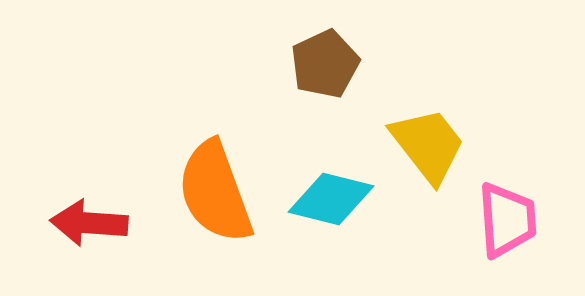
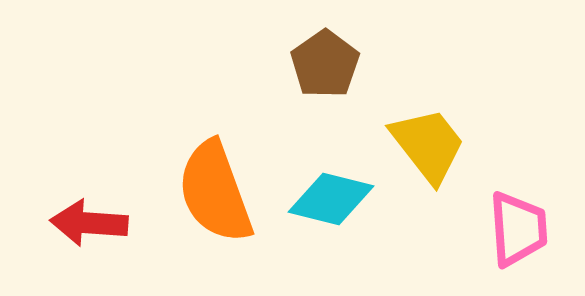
brown pentagon: rotated 10 degrees counterclockwise
pink trapezoid: moved 11 px right, 9 px down
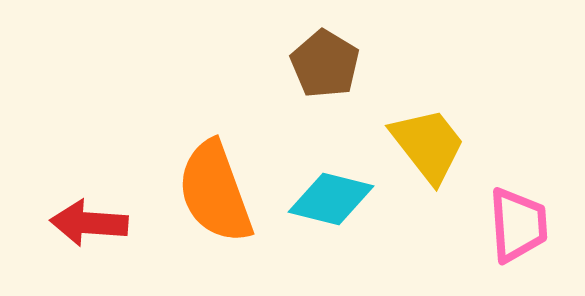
brown pentagon: rotated 6 degrees counterclockwise
pink trapezoid: moved 4 px up
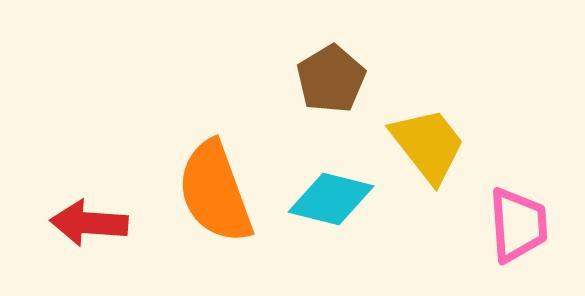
brown pentagon: moved 6 px right, 15 px down; rotated 10 degrees clockwise
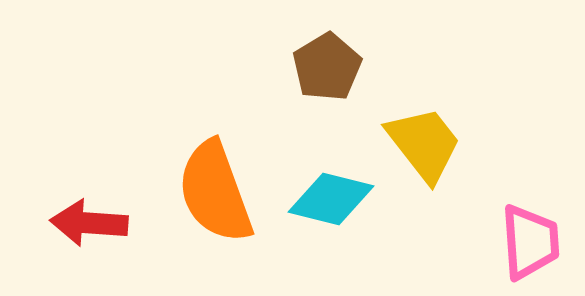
brown pentagon: moved 4 px left, 12 px up
yellow trapezoid: moved 4 px left, 1 px up
pink trapezoid: moved 12 px right, 17 px down
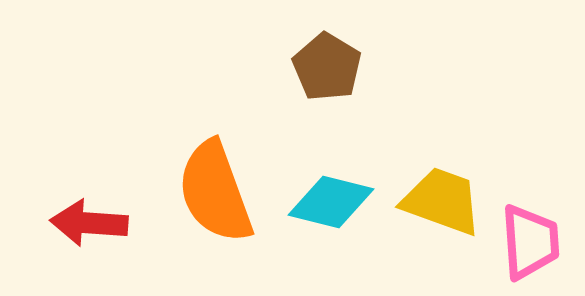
brown pentagon: rotated 10 degrees counterclockwise
yellow trapezoid: moved 18 px right, 57 px down; rotated 32 degrees counterclockwise
cyan diamond: moved 3 px down
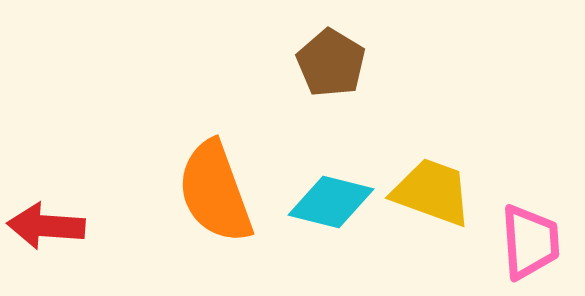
brown pentagon: moved 4 px right, 4 px up
yellow trapezoid: moved 10 px left, 9 px up
red arrow: moved 43 px left, 3 px down
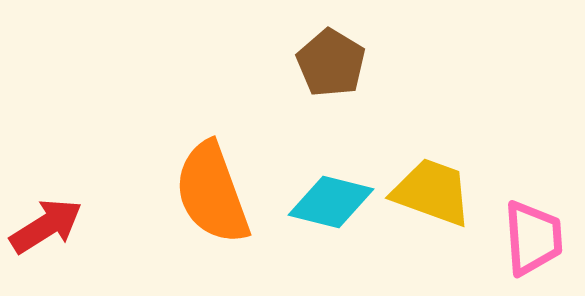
orange semicircle: moved 3 px left, 1 px down
red arrow: rotated 144 degrees clockwise
pink trapezoid: moved 3 px right, 4 px up
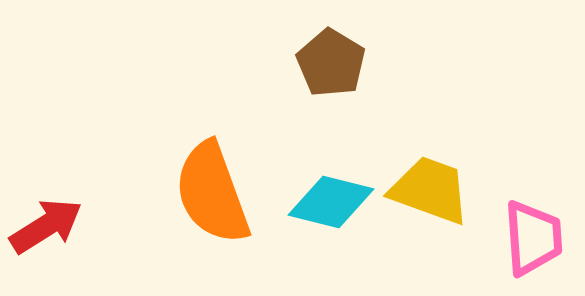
yellow trapezoid: moved 2 px left, 2 px up
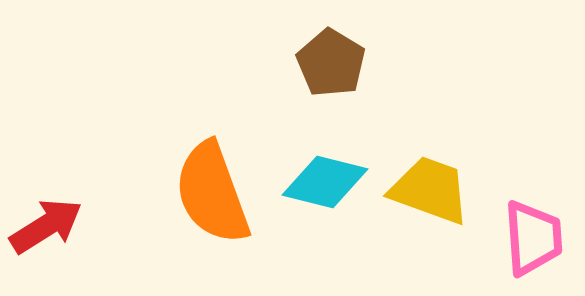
cyan diamond: moved 6 px left, 20 px up
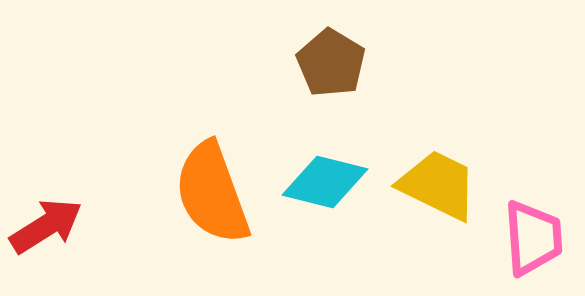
yellow trapezoid: moved 8 px right, 5 px up; rotated 6 degrees clockwise
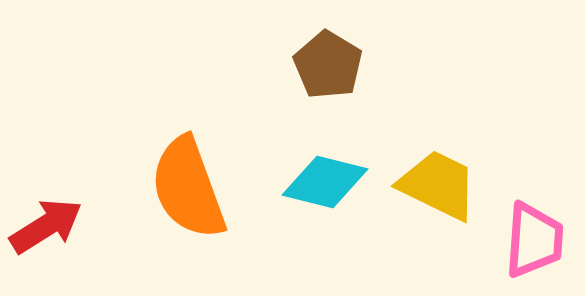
brown pentagon: moved 3 px left, 2 px down
orange semicircle: moved 24 px left, 5 px up
pink trapezoid: moved 1 px right, 2 px down; rotated 8 degrees clockwise
